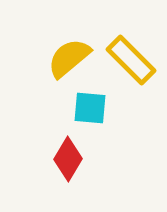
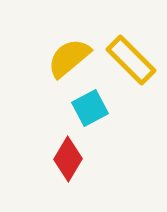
cyan square: rotated 33 degrees counterclockwise
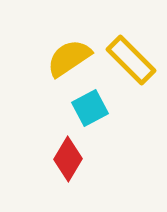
yellow semicircle: rotated 6 degrees clockwise
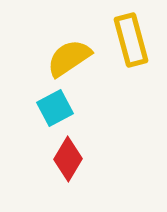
yellow rectangle: moved 20 px up; rotated 30 degrees clockwise
cyan square: moved 35 px left
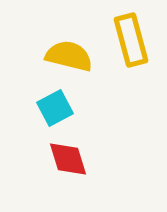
yellow semicircle: moved 2 px up; rotated 48 degrees clockwise
red diamond: rotated 48 degrees counterclockwise
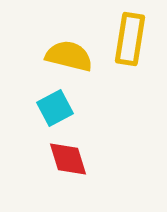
yellow rectangle: moved 1 px left, 1 px up; rotated 24 degrees clockwise
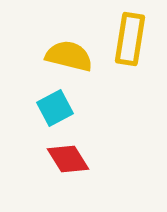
red diamond: rotated 15 degrees counterclockwise
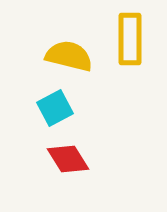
yellow rectangle: rotated 9 degrees counterclockwise
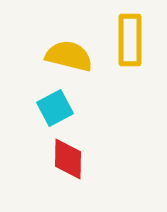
yellow rectangle: moved 1 px down
red diamond: rotated 33 degrees clockwise
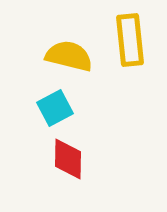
yellow rectangle: rotated 6 degrees counterclockwise
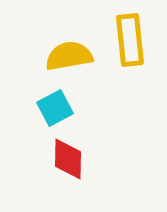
yellow semicircle: rotated 24 degrees counterclockwise
